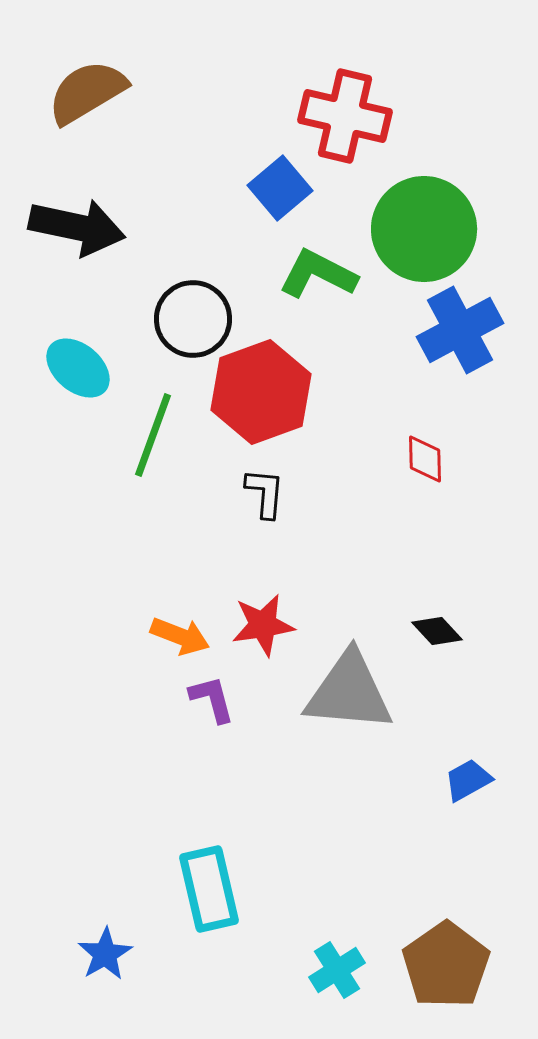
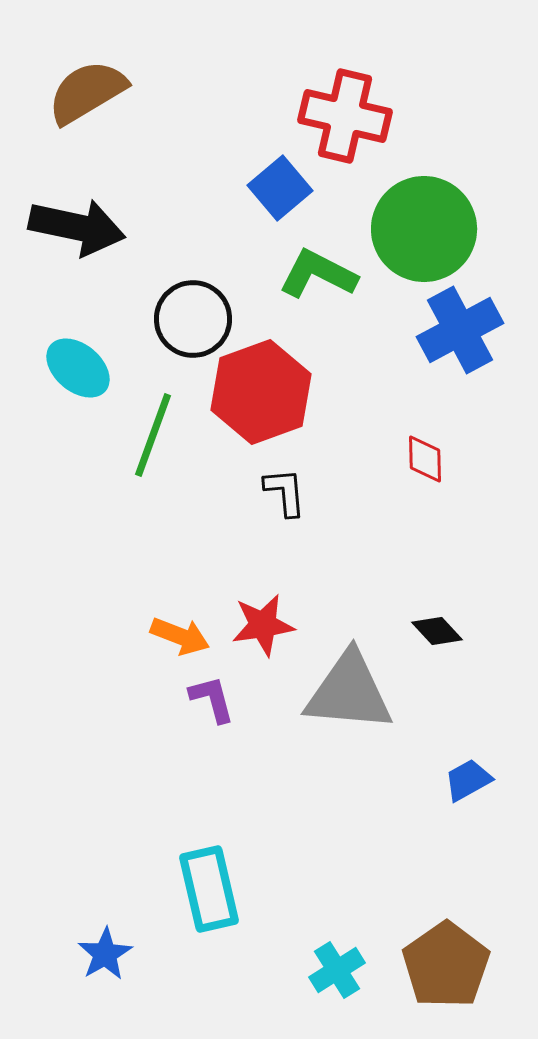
black L-shape: moved 20 px right, 1 px up; rotated 10 degrees counterclockwise
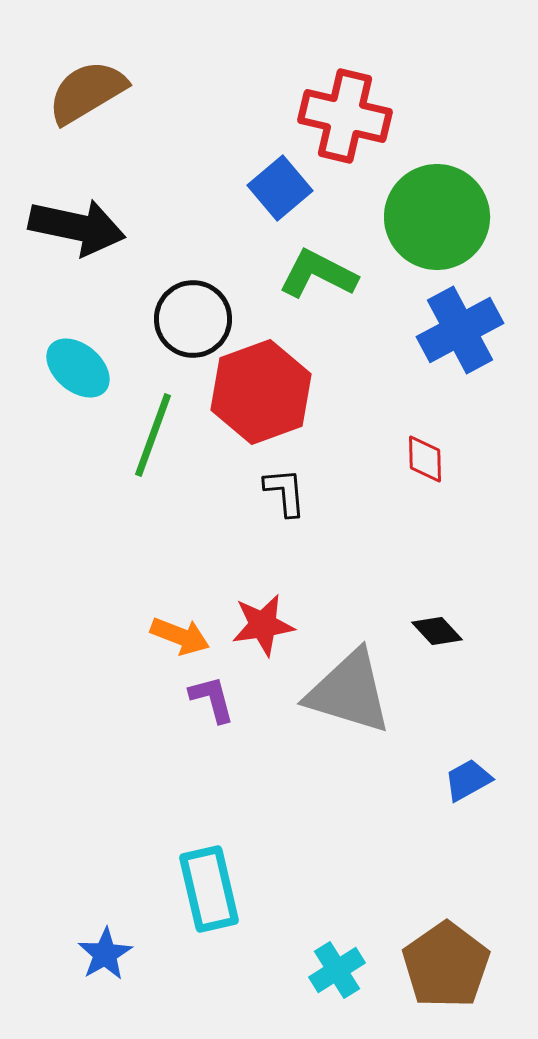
green circle: moved 13 px right, 12 px up
gray triangle: rotated 12 degrees clockwise
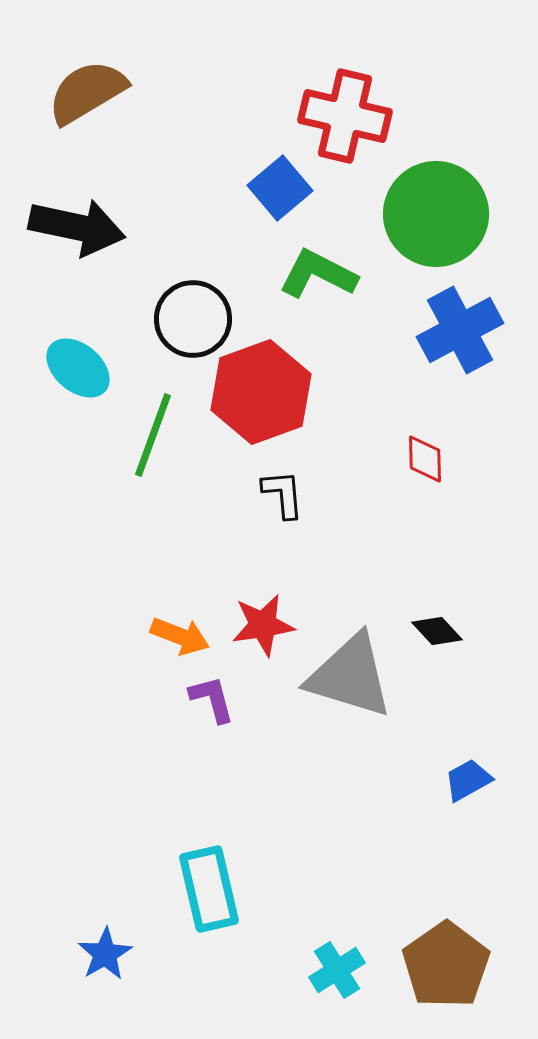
green circle: moved 1 px left, 3 px up
black L-shape: moved 2 px left, 2 px down
gray triangle: moved 1 px right, 16 px up
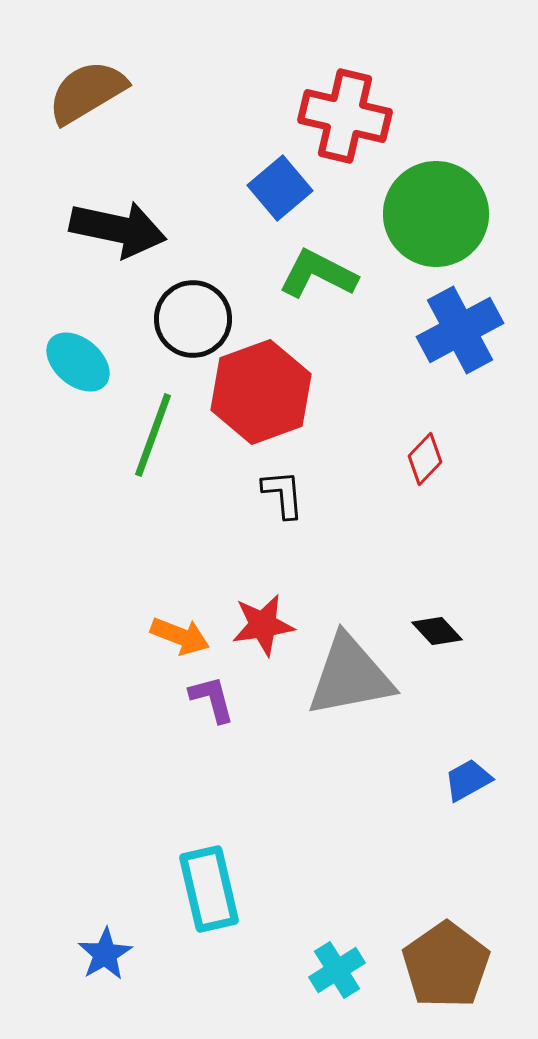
black arrow: moved 41 px right, 2 px down
cyan ellipse: moved 6 px up
red diamond: rotated 45 degrees clockwise
gray triangle: rotated 28 degrees counterclockwise
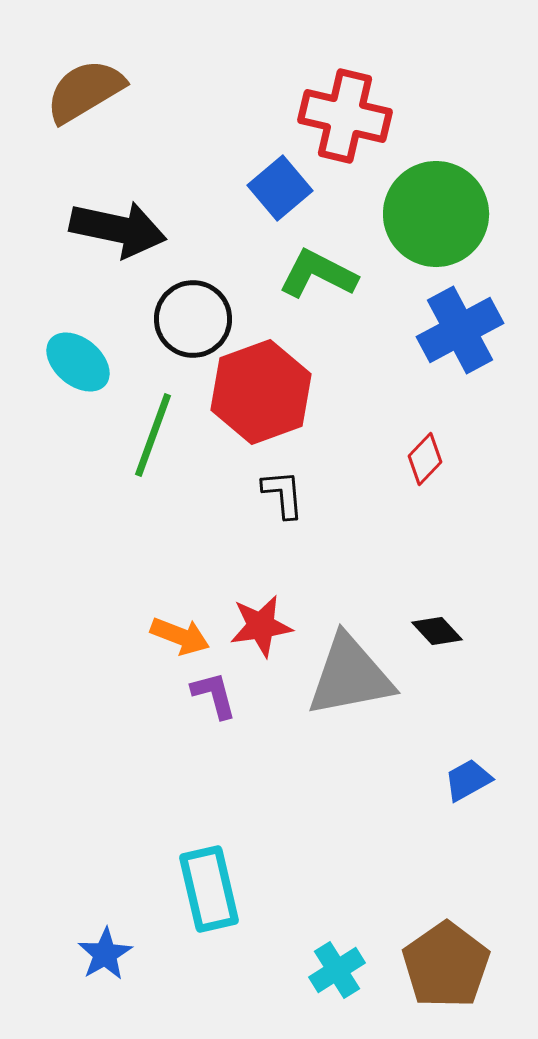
brown semicircle: moved 2 px left, 1 px up
red star: moved 2 px left, 1 px down
purple L-shape: moved 2 px right, 4 px up
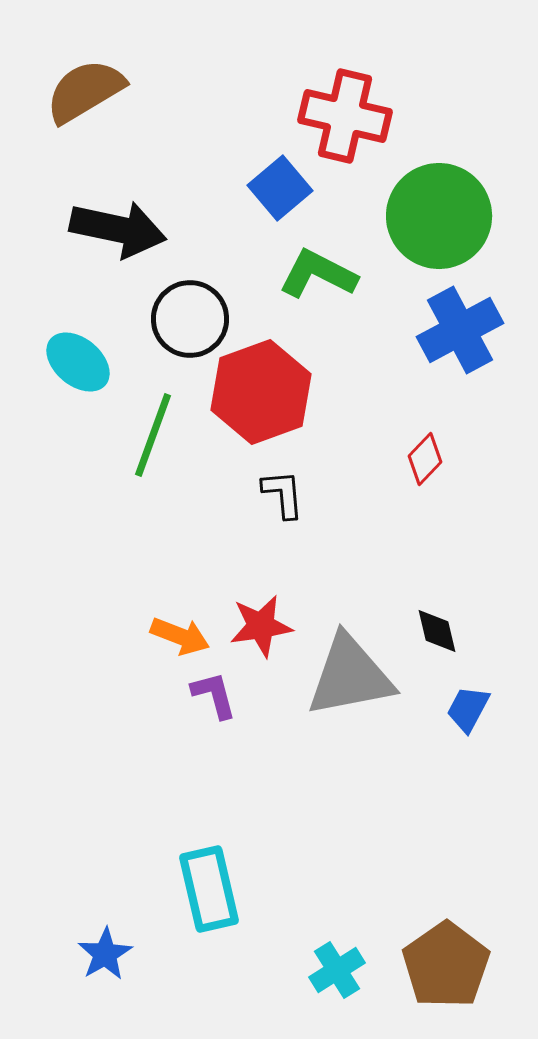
green circle: moved 3 px right, 2 px down
black circle: moved 3 px left
black diamond: rotated 30 degrees clockwise
blue trapezoid: moved 71 px up; rotated 33 degrees counterclockwise
